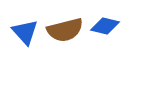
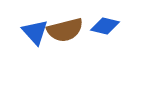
blue triangle: moved 10 px right
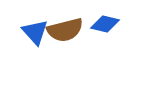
blue diamond: moved 2 px up
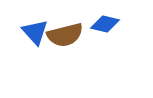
brown semicircle: moved 5 px down
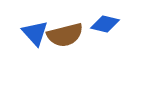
blue triangle: moved 1 px down
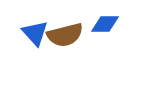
blue diamond: rotated 12 degrees counterclockwise
